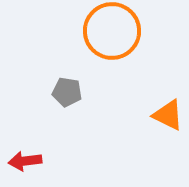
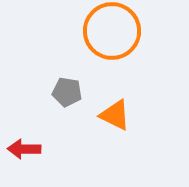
orange triangle: moved 53 px left
red arrow: moved 1 px left, 12 px up; rotated 8 degrees clockwise
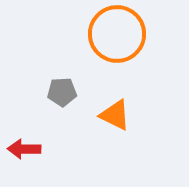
orange circle: moved 5 px right, 3 px down
gray pentagon: moved 5 px left; rotated 12 degrees counterclockwise
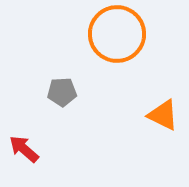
orange triangle: moved 48 px right
red arrow: rotated 40 degrees clockwise
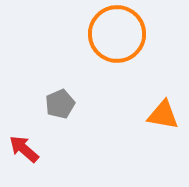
gray pentagon: moved 2 px left, 12 px down; rotated 20 degrees counterclockwise
orange triangle: rotated 16 degrees counterclockwise
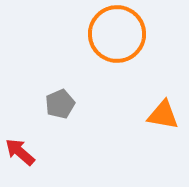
red arrow: moved 4 px left, 3 px down
